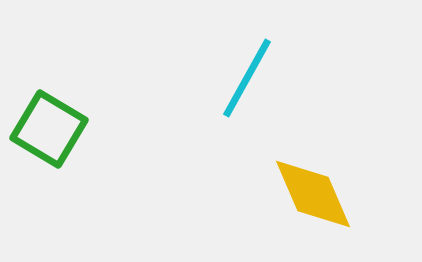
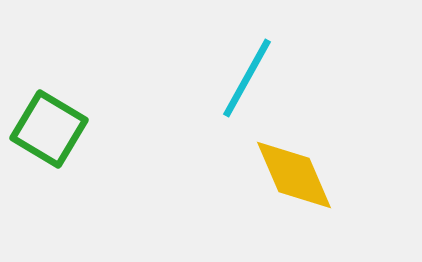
yellow diamond: moved 19 px left, 19 px up
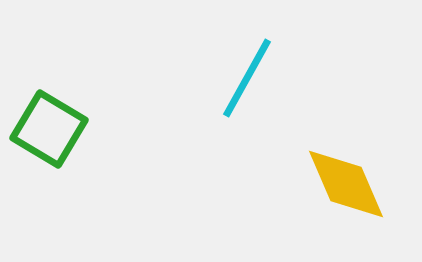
yellow diamond: moved 52 px right, 9 px down
